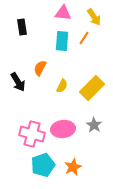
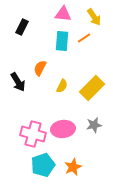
pink triangle: moved 1 px down
black rectangle: rotated 35 degrees clockwise
orange line: rotated 24 degrees clockwise
gray star: rotated 28 degrees clockwise
pink cross: moved 1 px right
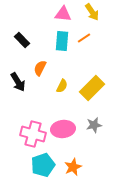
yellow arrow: moved 2 px left, 5 px up
black rectangle: moved 13 px down; rotated 70 degrees counterclockwise
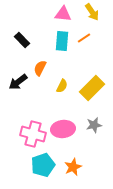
black arrow: rotated 84 degrees clockwise
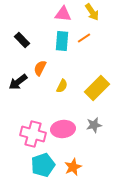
yellow rectangle: moved 5 px right
